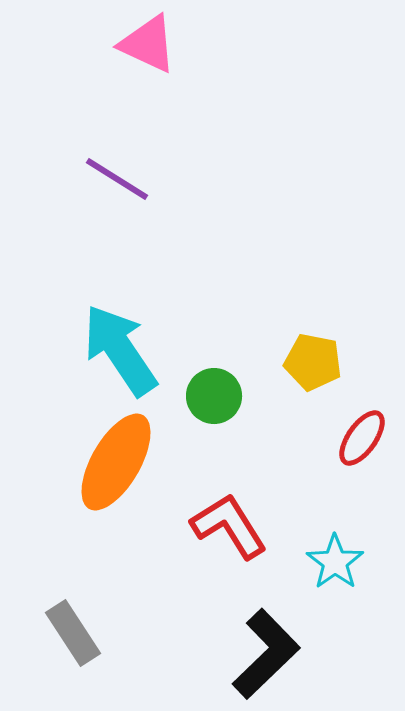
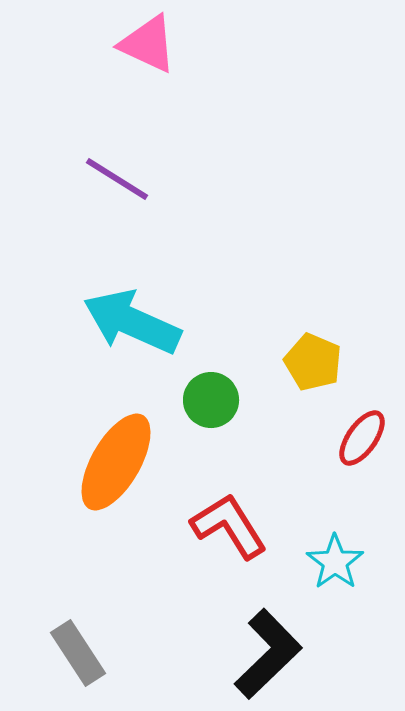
cyan arrow: moved 12 px right, 28 px up; rotated 32 degrees counterclockwise
yellow pentagon: rotated 12 degrees clockwise
green circle: moved 3 px left, 4 px down
gray rectangle: moved 5 px right, 20 px down
black L-shape: moved 2 px right
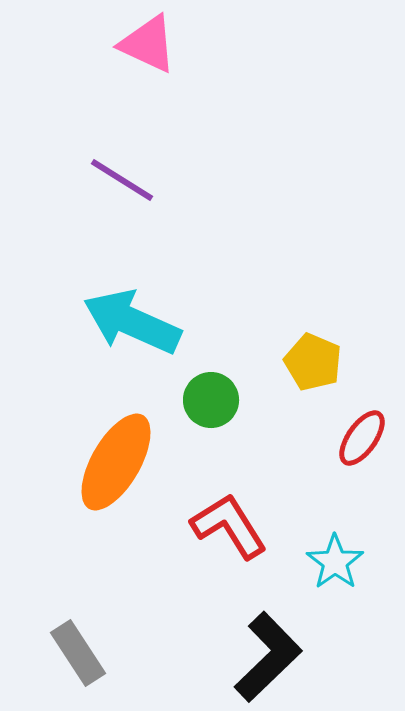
purple line: moved 5 px right, 1 px down
black L-shape: moved 3 px down
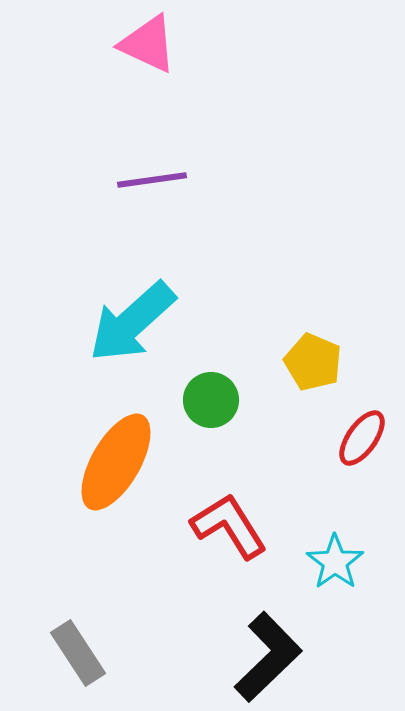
purple line: moved 30 px right; rotated 40 degrees counterclockwise
cyan arrow: rotated 66 degrees counterclockwise
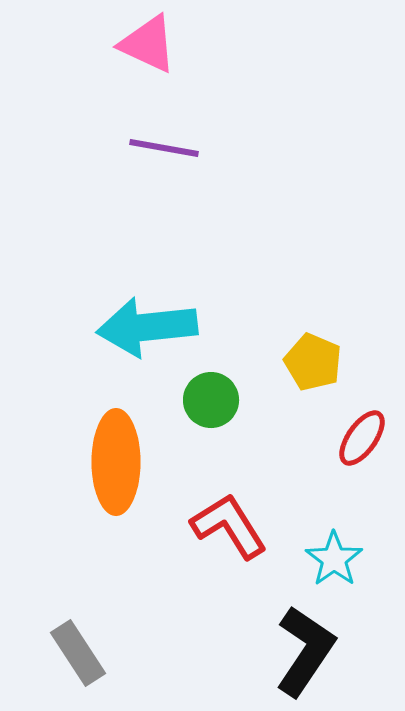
purple line: moved 12 px right, 32 px up; rotated 18 degrees clockwise
cyan arrow: moved 15 px right, 5 px down; rotated 36 degrees clockwise
orange ellipse: rotated 30 degrees counterclockwise
cyan star: moved 1 px left, 3 px up
black L-shape: moved 37 px right, 6 px up; rotated 12 degrees counterclockwise
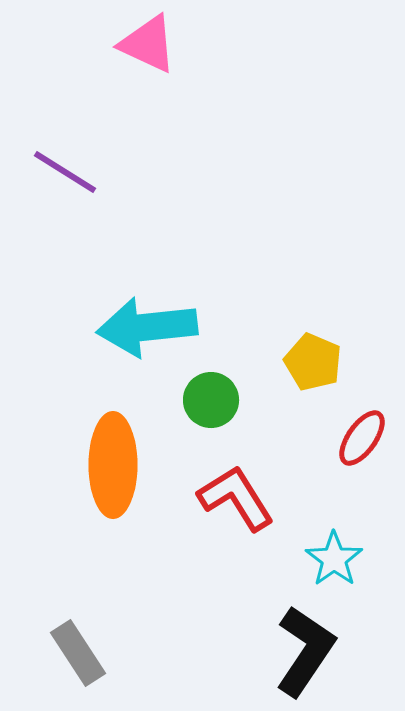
purple line: moved 99 px left, 24 px down; rotated 22 degrees clockwise
orange ellipse: moved 3 px left, 3 px down
red L-shape: moved 7 px right, 28 px up
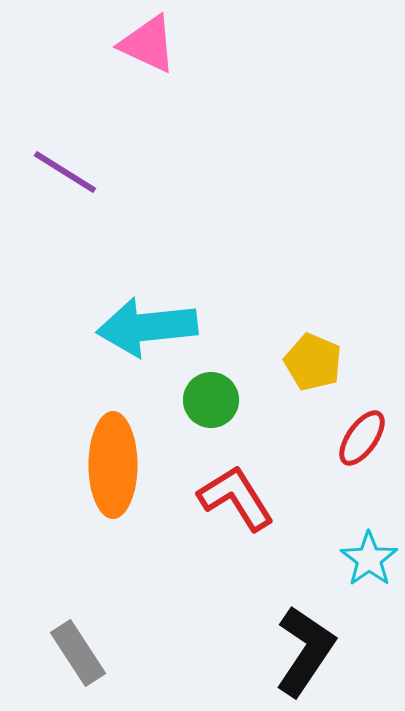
cyan star: moved 35 px right
